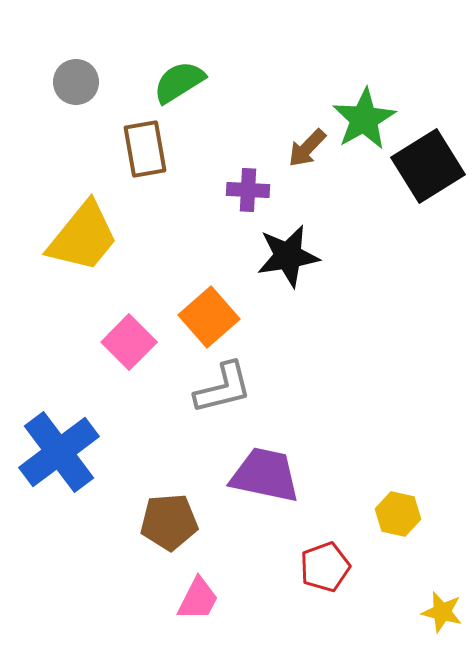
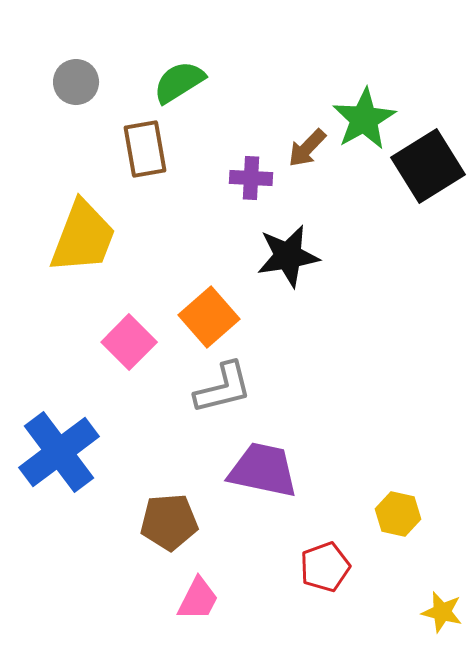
purple cross: moved 3 px right, 12 px up
yellow trapezoid: rotated 18 degrees counterclockwise
purple trapezoid: moved 2 px left, 5 px up
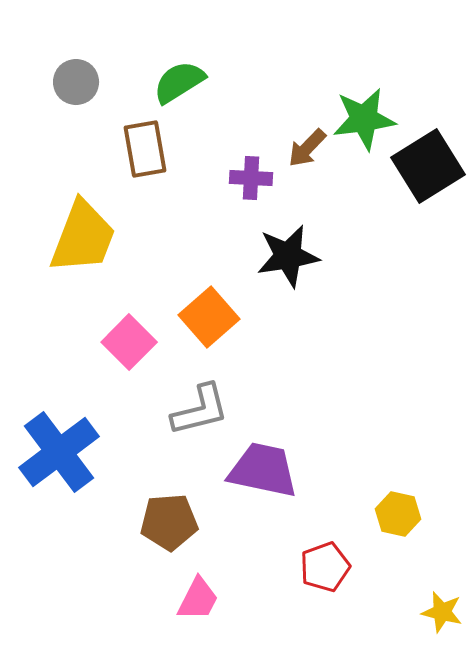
green star: rotated 22 degrees clockwise
gray L-shape: moved 23 px left, 22 px down
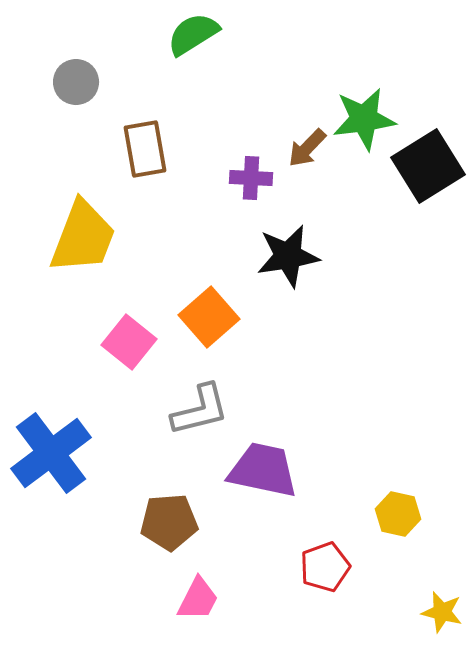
green semicircle: moved 14 px right, 48 px up
pink square: rotated 6 degrees counterclockwise
blue cross: moved 8 px left, 1 px down
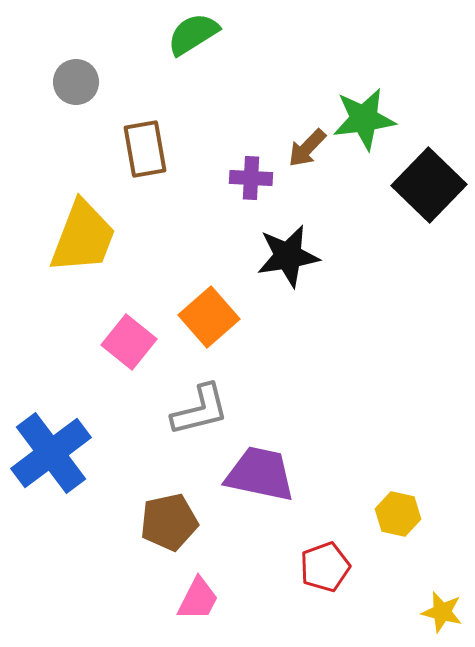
black square: moved 1 px right, 19 px down; rotated 14 degrees counterclockwise
purple trapezoid: moved 3 px left, 4 px down
brown pentagon: rotated 8 degrees counterclockwise
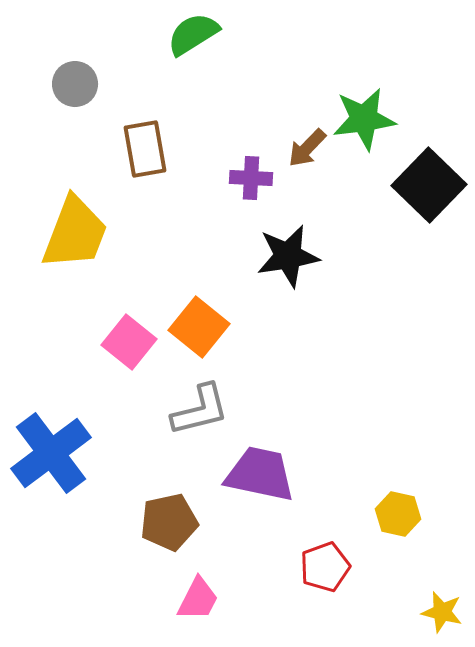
gray circle: moved 1 px left, 2 px down
yellow trapezoid: moved 8 px left, 4 px up
orange square: moved 10 px left, 10 px down; rotated 10 degrees counterclockwise
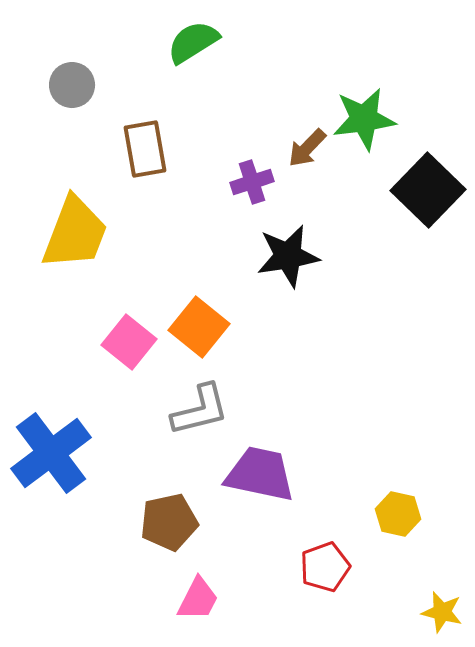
green semicircle: moved 8 px down
gray circle: moved 3 px left, 1 px down
purple cross: moved 1 px right, 4 px down; rotated 21 degrees counterclockwise
black square: moved 1 px left, 5 px down
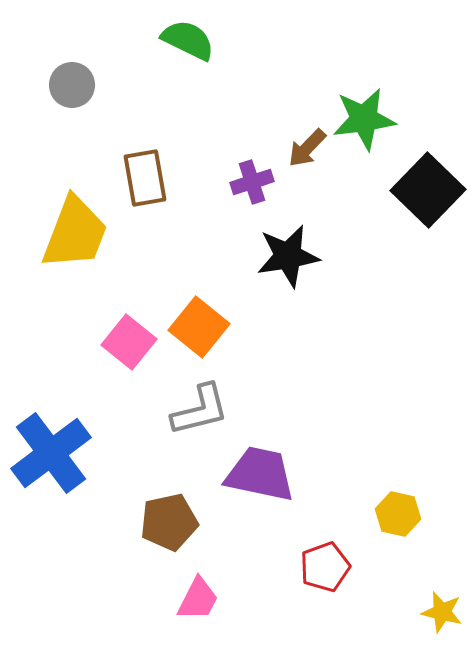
green semicircle: moved 5 px left, 2 px up; rotated 58 degrees clockwise
brown rectangle: moved 29 px down
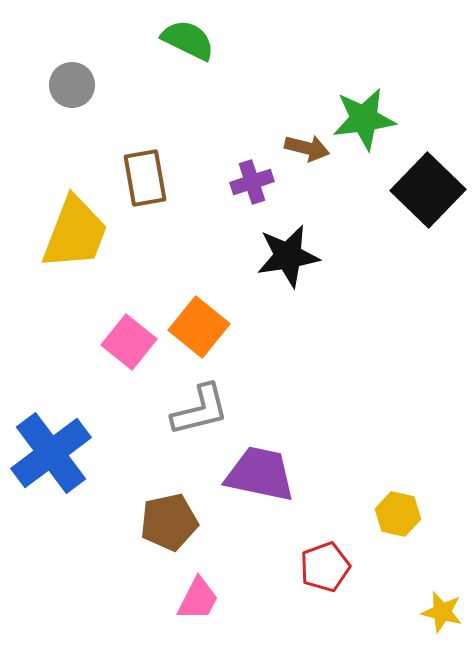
brown arrow: rotated 120 degrees counterclockwise
